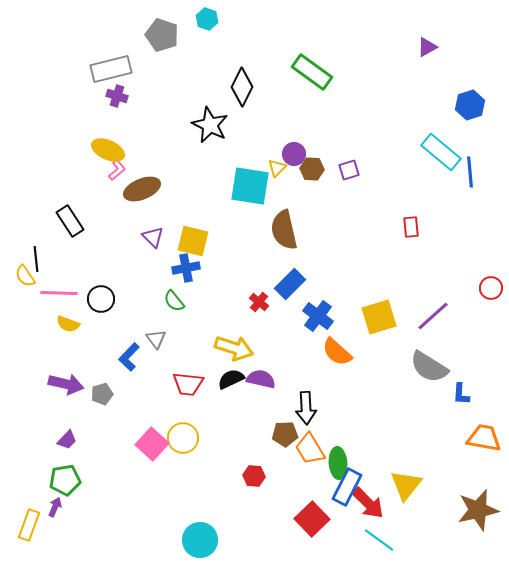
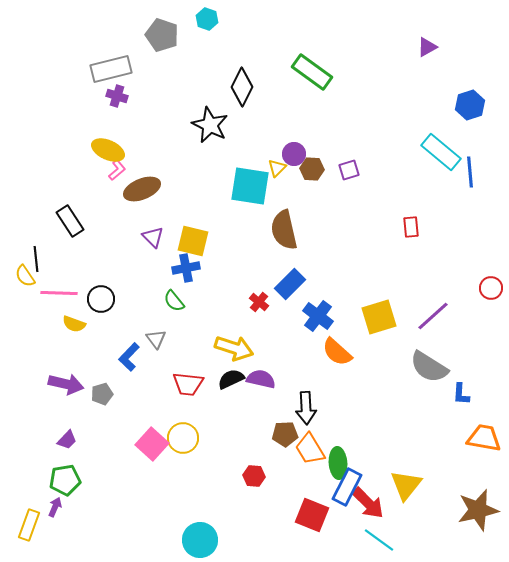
yellow semicircle at (68, 324): moved 6 px right
red square at (312, 519): moved 4 px up; rotated 24 degrees counterclockwise
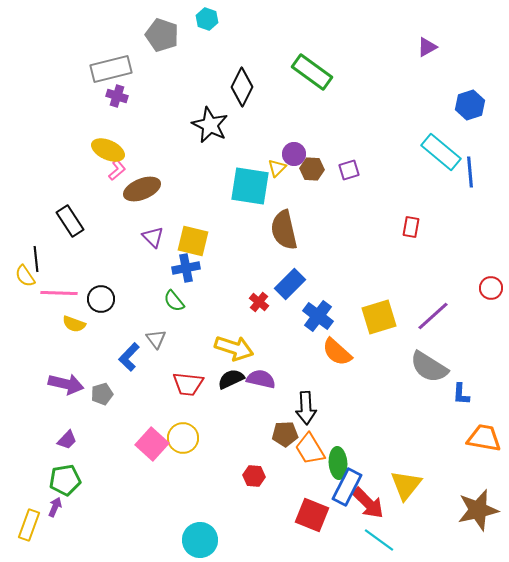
red rectangle at (411, 227): rotated 15 degrees clockwise
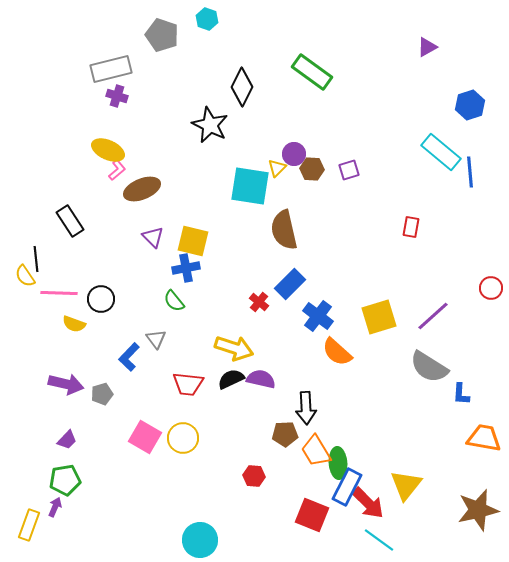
pink square at (152, 444): moved 7 px left, 7 px up; rotated 12 degrees counterclockwise
orange trapezoid at (310, 449): moved 6 px right, 2 px down
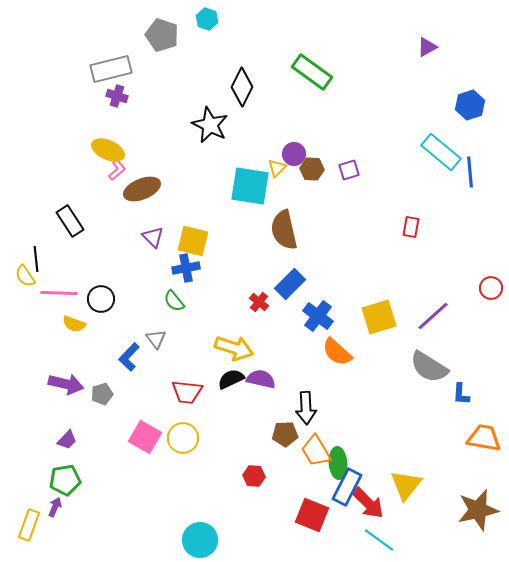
red trapezoid at (188, 384): moved 1 px left, 8 px down
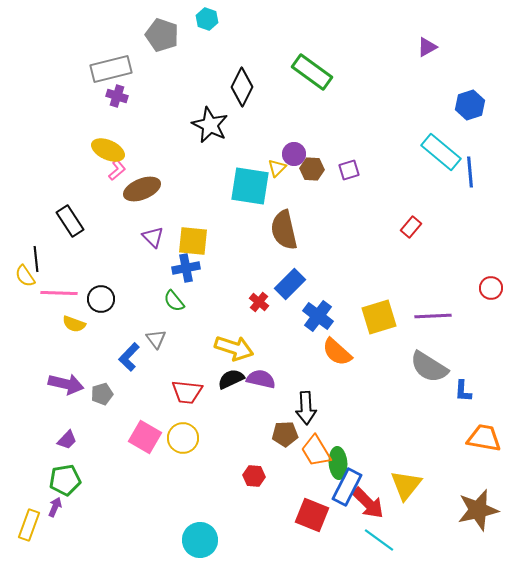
red rectangle at (411, 227): rotated 30 degrees clockwise
yellow square at (193, 241): rotated 8 degrees counterclockwise
purple line at (433, 316): rotated 39 degrees clockwise
blue L-shape at (461, 394): moved 2 px right, 3 px up
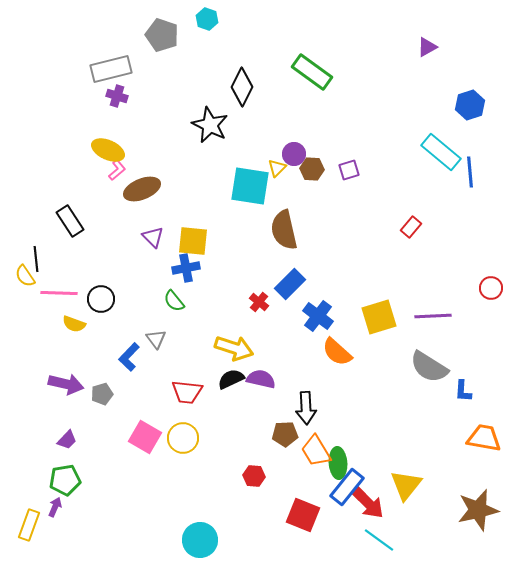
blue rectangle at (347, 487): rotated 12 degrees clockwise
red square at (312, 515): moved 9 px left
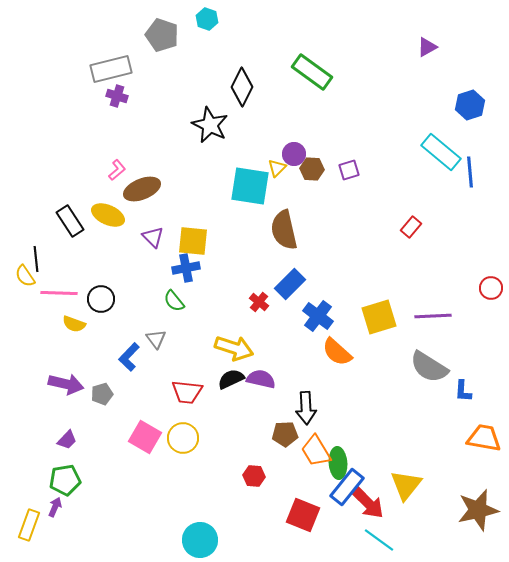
yellow ellipse at (108, 150): moved 65 px down
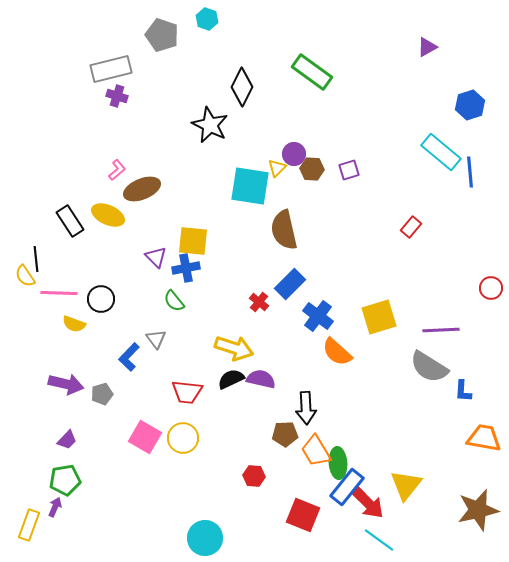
purple triangle at (153, 237): moved 3 px right, 20 px down
purple line at (433, 316): moved 8 px right, 14 px down
cyan circle at (200, 540): moved 5 px right, 2 px up
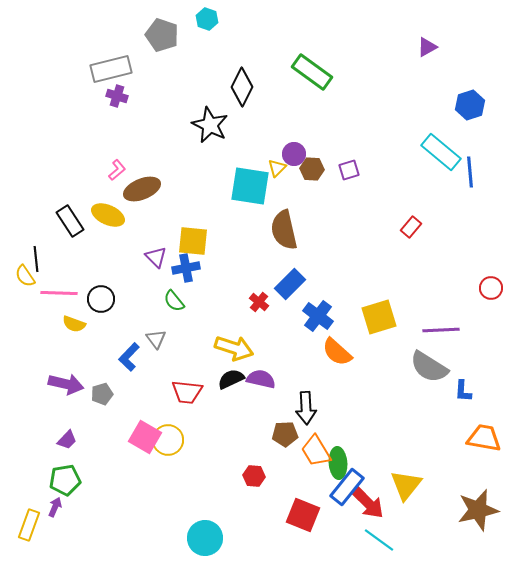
yellow circle at (183, 438): moved 15 px left, 2 px down
